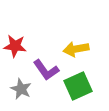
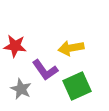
yellow arrow: moved 5 px left, 1 px up
purple L-shape: moved 1 px left
green square: moved 1 px left
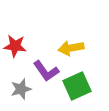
purple L-shape: moved 1 px right, 1 px down
gray star: rotated 30 degrees clockwise
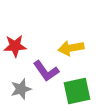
red star: rotated 10 degrees counterclockwise
green square: moved 5 px down; rotated 12 degrees clockwise
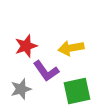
red star: moved 11 px right; rotated 15 degrees counterclockwise
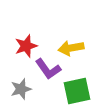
purple L-shape: moved 2 px right, 2 px up
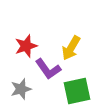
yellow arrow: rotated 50 degrees counterclockwise
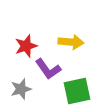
yellow arrow: moved 6 px up; rotated 115 degrees counterclockwise
